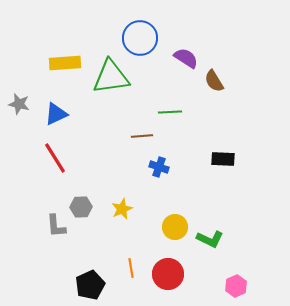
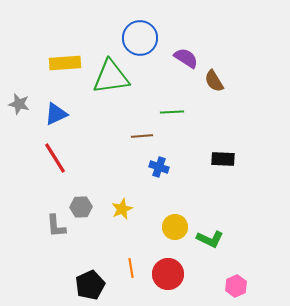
green line: moved 2 px right
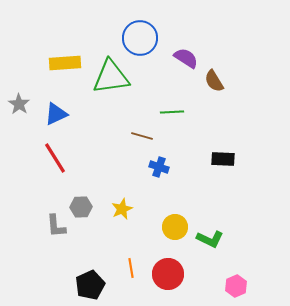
gray star: rotated 20 degrees clockwise
brown line: rotated 20 degrees clockwise
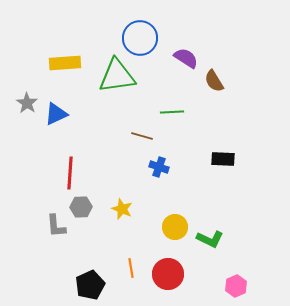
green triangle: moved 6 px right, 1 px up
gray star: moved 8 px right, 1 px up
red line: moved 15 px right, 15 px down; rotated 36 degrees clockwise
yellow star: rotated 25 degrees counterclockwise
